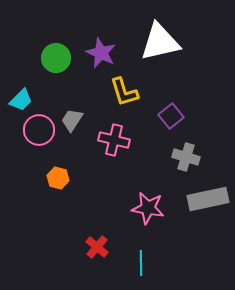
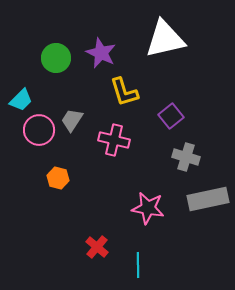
white triangle: moved 5 px right, 3 px up
cyan line: moved 3 px left, 2 px down
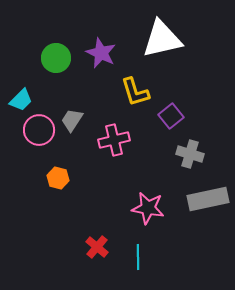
white triangle: moved 3 px left
yellow L-shape: moved 11 px right
pink cross: rotated 28 degrees counterclockwise
gray cross: moved 4 px right, 3 px up
cyan line: moved 8 px up
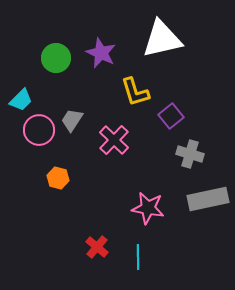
pink cross: rotated 32 degrees counterclockwise
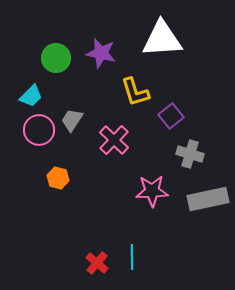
white triangle: rotated 9 degrees clockwise
purple star: rotated 12 degrees counterclockwise
cyan trapezoid: moved 10 px right, 4 px up
pink star: moved 4 px right, 17 px up; rotated 12 degrees counterclockwise
red cross: moved 16 px down
cyan line: moved 6 px left
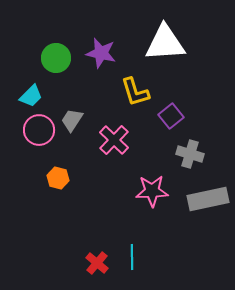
white triangle: moved 3 px right, 4 px down
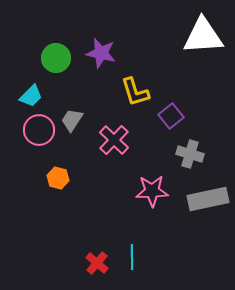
white triangle: moved 38 px right, 7 px up
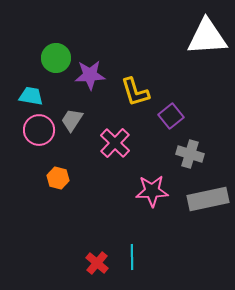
white triangle: moved 4 px right, 1 px down
purple star: moved 11 px left, 22 px down; rotated 16 degrees counterclockwise
cyan trapezoid: rotated 125 degrees counterclockwise
pink cross: moved 1 px right, 3 px down
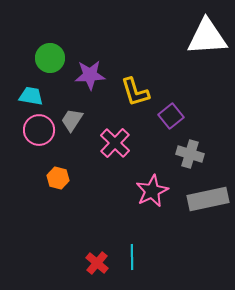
green circle: moved 6 px left
pink star: rotated 24 degrees counterclockwise
